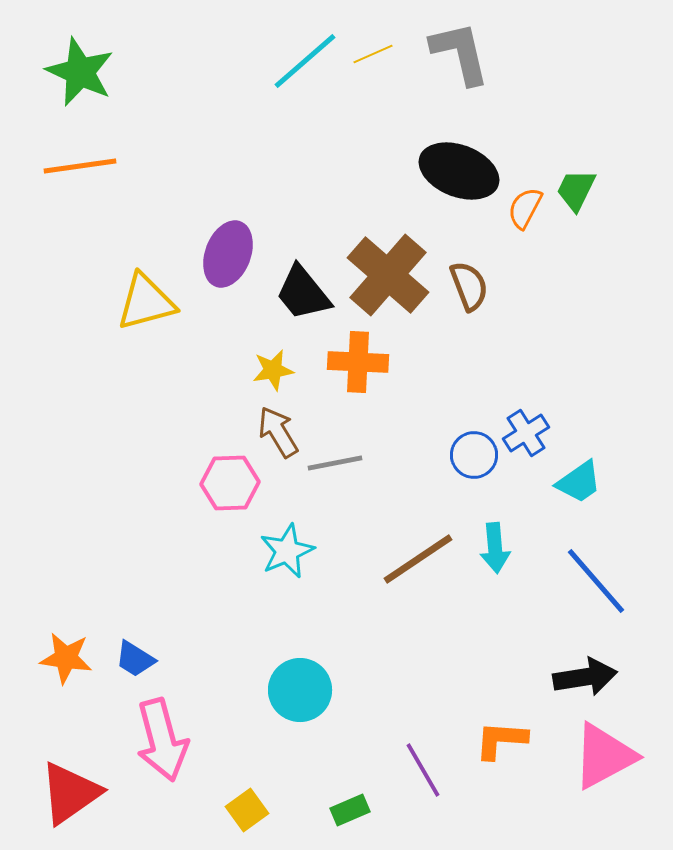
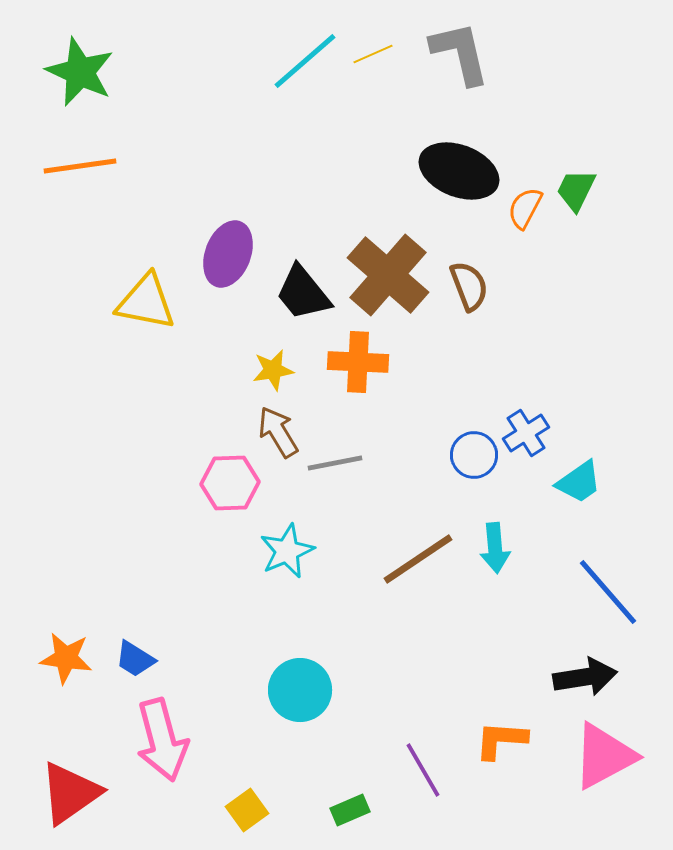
yellow triangle: rotated 26 degrees clockwise
blue line: moved 12 px right, 11 px down
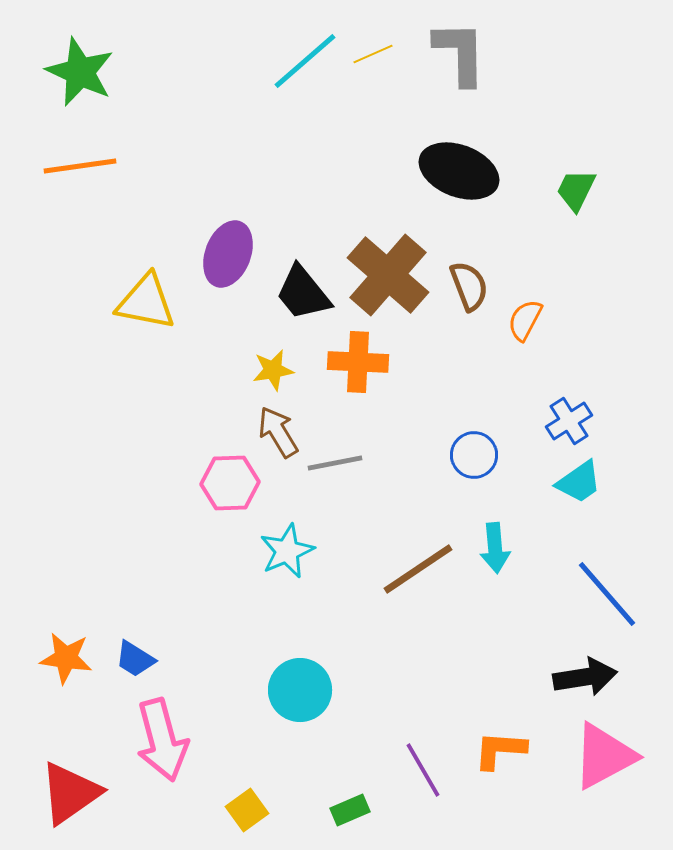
gray L-shape: rotated 12 degrees clockwise
orange semicircle: moved 112 px down
blue cross: moved 43 px right, 12 px up
brown line: moved 10 px down
blue line: moved 1 px left, 2 px down
orange L-shape: moved 1 px left, 10 px down
